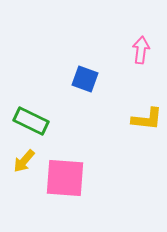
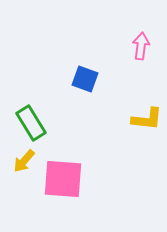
pink arrow: moved 4 px up
green rectangle: moved 2 px down; rotated 32 degrees clockwise
pink square: moved 2 px left, 1 px down
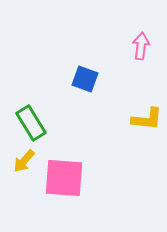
pink square: moved 1 px right, 1 px up
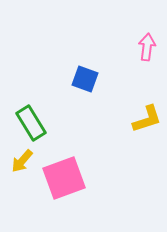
pink arrow: moved 6 px right, 1 px down
yellow L-shape: rotated 24 degrees counterclockwise
yellow arrow: moved 2 px left
pink square: rotated 24 degrees counterclockwise
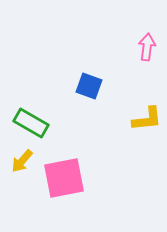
blue square: moved 4 px right, 7 px down
yellow L-shape: rotated 12 degrees clockwise
green rectangle: rotated 28 degrees counterclockwise
pink square: rotated 9 degrees clockwise
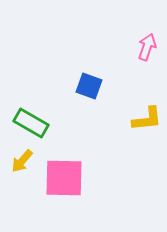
pink arrow: rotated 12 degrees clockwise
pink square: rotated 12 degrees clockwise
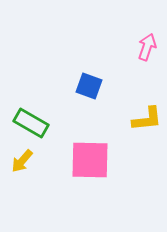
pink square: moved 26 px right, 18 px up
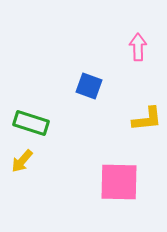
pink arrow: moved 9 px left; rotated 20 degrees counterclockwise
green rectangle: rotated 12 degrees counterclockwise
pink square: moved 29 px right, 22 px down
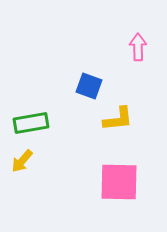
yellow L-shape: moved 29 px left
green rectangle: rotated 28 degrees counterclockwise
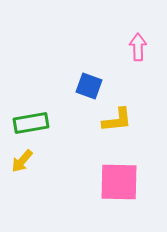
yellow L-shape: moved 1 px left, 1 px down
